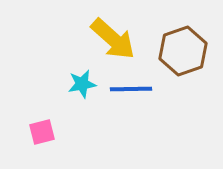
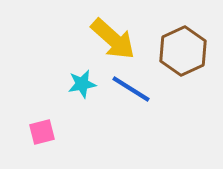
brown hexagon: rotated 6 degrees counterclockwise
blue line: rotated 33 degrees clockwise
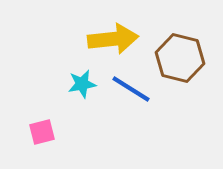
yellow arrow: rotated 48 degrees counterclockwise
brown hexagon: moved 3 px left, 7 px down; rotated 21 degrees counterclockwise
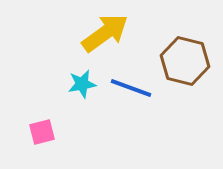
yellow arrow: moved 8 px left, 6 px up; rotated 30 degrees counterclockwise
brown hexagon: moved 5 px right, 3 px down
blue line: moved 1 px up; rotated 12 degrees counterclockwise
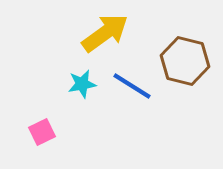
blue line: moved 1 px right, 2 px up; rotated 12 degrees clockwise
pink square: rotated 12 degrees counterclockwise
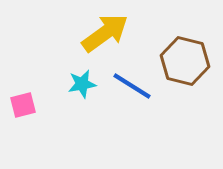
pink square: moved 19 px left, 27 px up; rotated 12 degrees clockwise
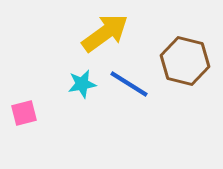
blue line: moved 3 px left, 2 px up
pink square: moved 1 px right, 8 px down
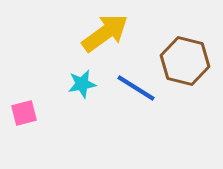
blue line: moved 7 px right, 4 px down
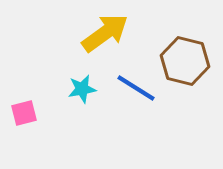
cyan star: moved 5 px down
